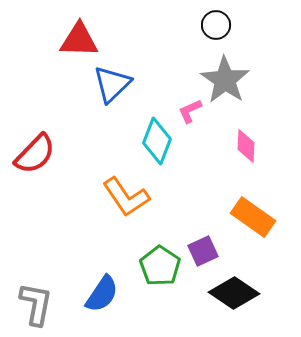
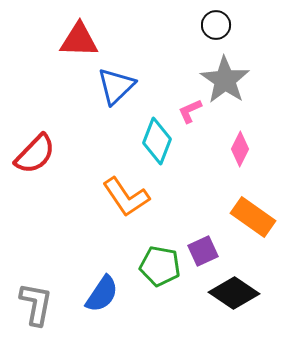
blue triangle: moved 4 px right, 2 px down
pink diamond: moved 6 px left, 3 px down; rotated 24 degrees clockwise
green pentagon: rotated 24 degrees counterclockwise
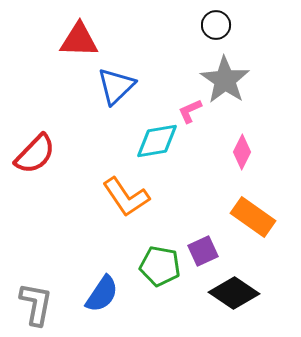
cyan diamond: rotated 60 degrees clockwise
pink diamond: moved 2 px right, 3 px down
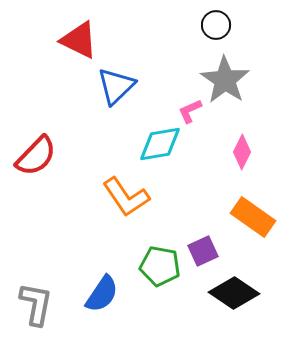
red triangle: rotated 24 degrees clockwise
cyan diamond: moved 3 px right, 3 px down
red semicircle: moved 1 px right, 2 px down
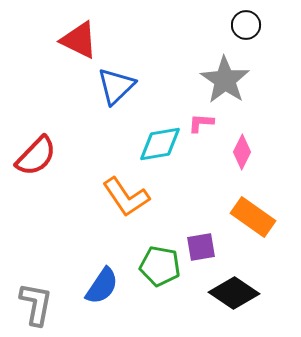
black circle: moved 30 px right
pink L-shape: moved 11 px right, 12 px down; rotated 28 degrees clockwise
purple square: moved 2 px left, 4 px up; rotated 16 degrees clockwise
blue semicircle: moved 8 px up
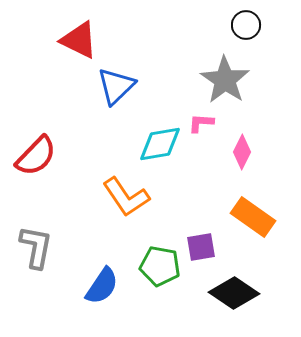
gray L-shape: moved 57 px up
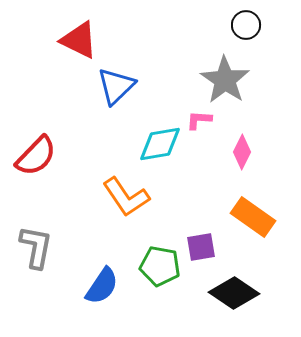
pink L-shape: moved 2 px left, 3 px up
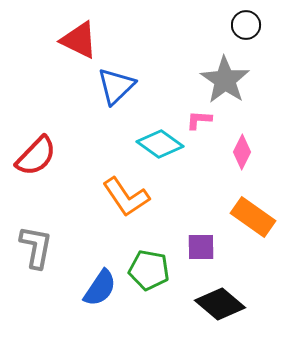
cyan diamond: rotated 45 degrees clockwise
purple square: rotated 8 degrees clockwise
green pentagon: moved 11 px left, 4 px down
blue semicircle: moved 2 px left, 2 px down
black diamond: moved 14 px left, 11 px down; rotated 6 degrees clockwise
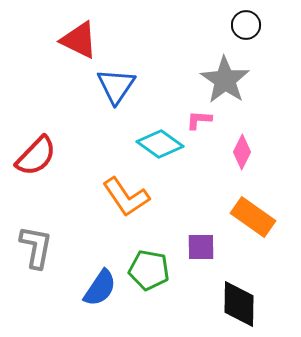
blue triangle: rotated 12 degrees counterclockwise
black diamond: moved 19 px right; rotated 51 degrees clockwise
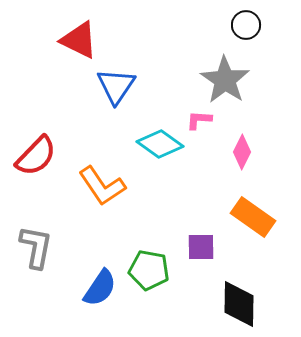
orange L-shape: moved 24 px left, 11 px up
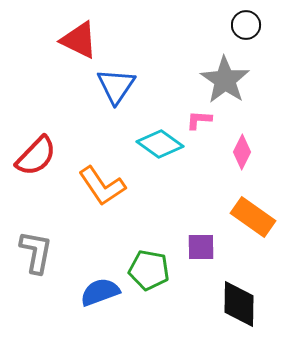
gray L-shape: moved 5 px down
blue semicircle: moved 4 px down; rotated 144 degrees counterclockwise
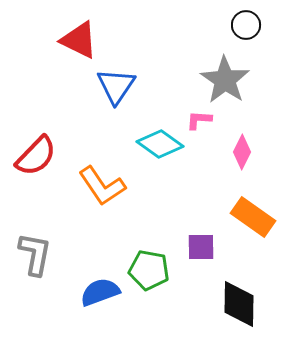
gray L-shape: moved 1 px left, 2 px down
